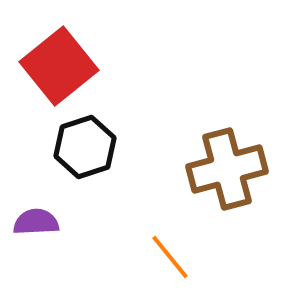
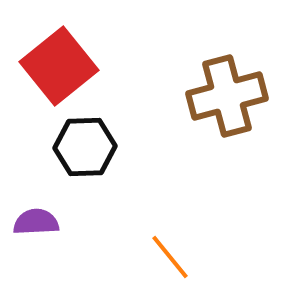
black hexagon: rotated 16 degrees clockwise
brown cross: moved 73 px up
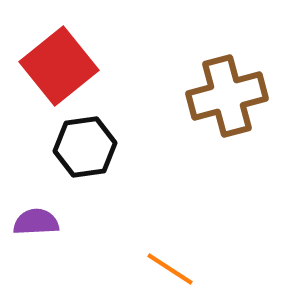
black hexagon: rotated 6 degrees counterclockwise
orange line: moved 12 px down; rotated 18 degrees counterclockwise
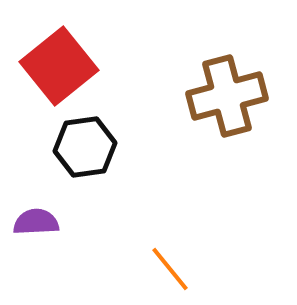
orange line: rotated 18 degrees clockwise
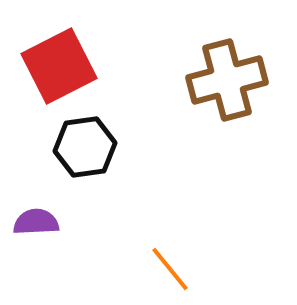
red square: rotated 12 degrees clockwise
brown cross: moved 16 px up
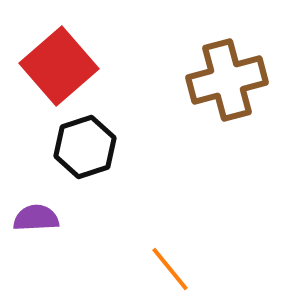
red square: rotated 14 degrees counterclockwise
black hexagon: rotated 10 degrees counterclockwise
purple semicircle: moved 4 px up
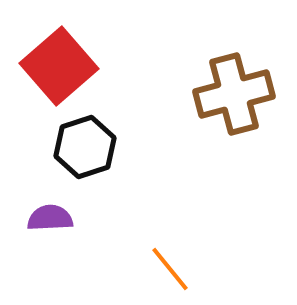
brown cross: moved 7 px right, 14 px down
purple semicircle: moved 14 px right
